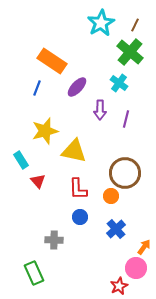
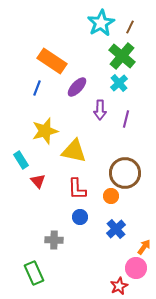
brown line: moved 5 px left, 2 px down
green cross: moved 8 px left, 4 px down
cyan cross: rotated 12 degrees clockwise
red L-shape: moved 1 px left
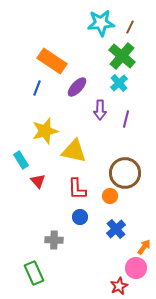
cyan star: rotated 24 degrees clockwise
orange circle: moved 1 px left
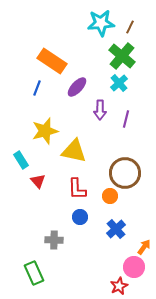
pink circle: moved 2 px left, 1 px up
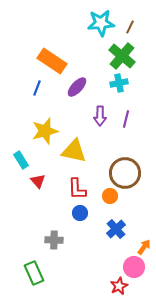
cyan cross: rotated 30 degrees clockwise
purple arrow: moved 6 px down
blue circle: moved 4 px up
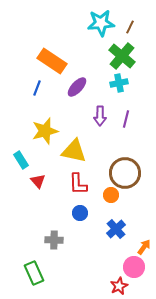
red L-shape: moved 1 px right, 5 px up
orange circle: moved 1 px right, 1 px up
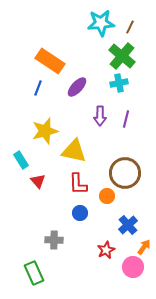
orange rectangle: moved 2 px left
blue line: moved 1 px right
orange circle: moved 4 px left, 1 px down
blue cross: moved 12 px right, 4 px up
pink circle: moved 1 px left
red star: moved 13 px left, 36 px up
